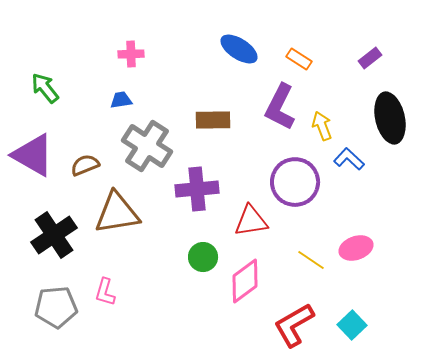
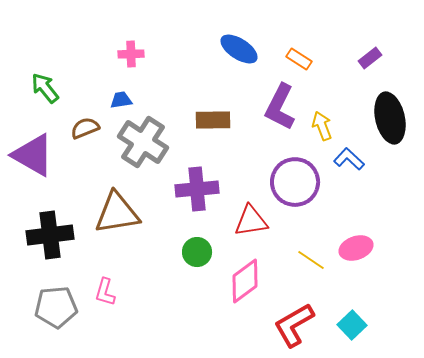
gray cross: moved 4 px left, 4 px up
brown semicircle: moved 37 px up
black cross: moved 4 px left; rotated 27 degrees clockwise
green circle: moved 6 px left, 5 px up
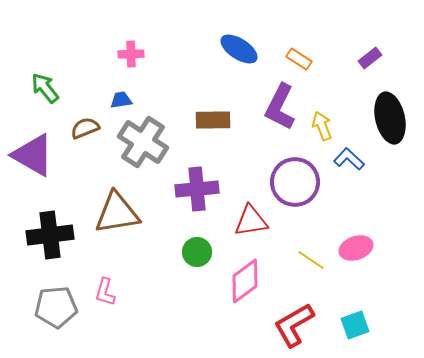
cyan square: moved 3 px right; rotated 24 degrees clockwise
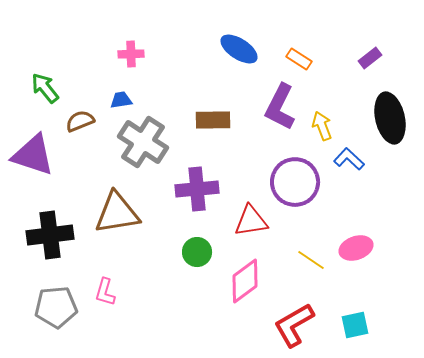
brown semicircle: moved 5 px left, 7 px up
purple triangle: rotated 12 degrees counterclockwise
cyan square: rotated 8 degrees clockwise
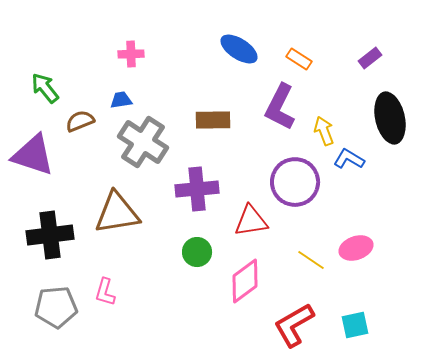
yellow arrow: moved 2 px right, 5 px down
blue L-shape: rotated 12 degrees counterclockwise
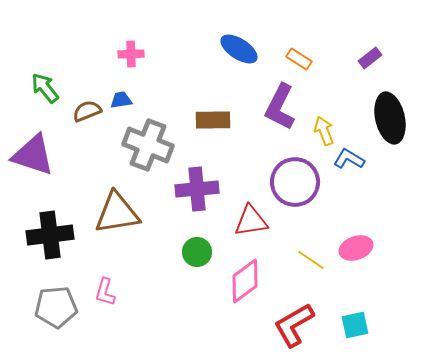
brown semicircle: moved 7 px right, 10 px up
gray cross: moved 5 px right, 3 px down; rotated 12 degrees counterclockwise
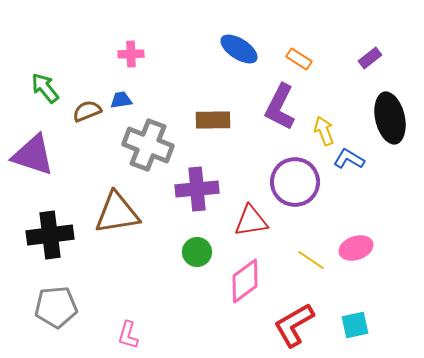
pink L-shape: moved 23 px right, 43 px down
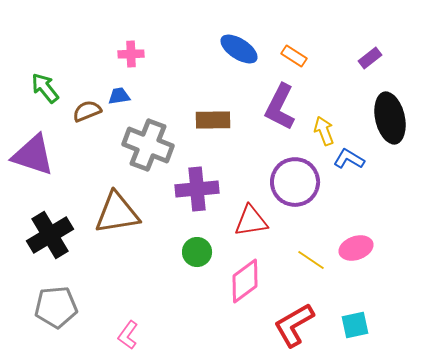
orange rectangle: moved 5 px left, 3 px up
blue trapezoid: moved 2 px left, 4 px up
black cross: rotated 24 degrees counterclockwise
pink L-shape: rotated 20 degrees clockwise
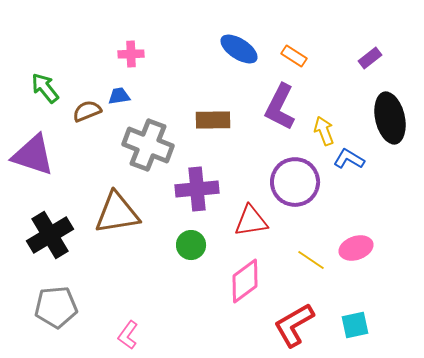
green circle: moved 6 px left, 7 px up
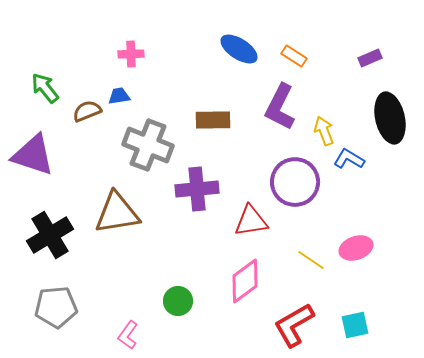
purple rectangle: rotated 15 degrees clockwise
green circle: moved 13 px left, 56 px down
